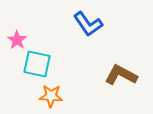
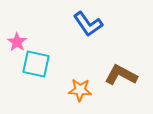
pink star: moved 2 px down
cyan square: moved 1 px left
orange star: moved 29 px right, 6 px up
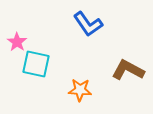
brown L-shape: moved 7 px right, 5 px up
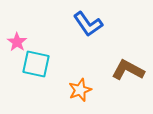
orange star: rotated 25 degrees counterclockwise
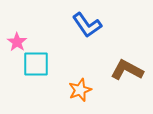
blue L-shape: moved 1 px left, 1 px down
cyan square: rotated 12 degrees counterclockwise
brown L-shape: moved 1 px left
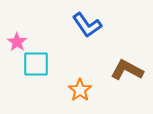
orange star: rotated 15 degrees counterclockwise
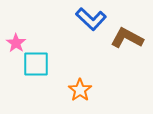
blue L-shape: moved 4 px right, 6 px up; rotated 12 degrees counterclockwise
pink star: moved 1 px left, 1 px down
brown L-shape: moved 32 px up
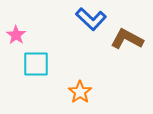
brown L-shape: moved 1 px down
pink star: moved 8 px up
orange star: moved 2 px down
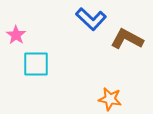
orange star: moved 30 px right, 7 px down; rotated 25 degrees counterclockwise
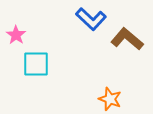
brown L-shape: rotated 12 degrees clockwise
orange star: rotated 10 degrees clockwise
